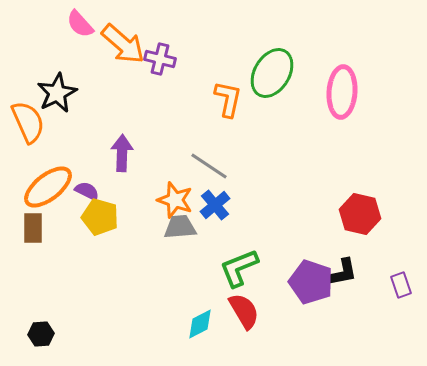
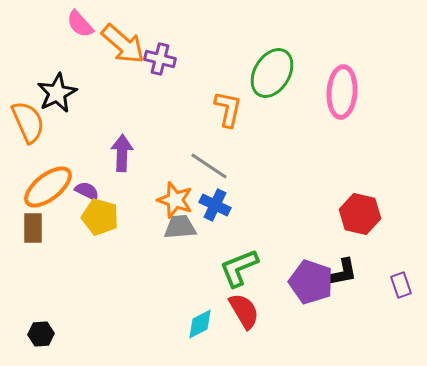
orange L-shape: moved 10 px down
blue cross: rotated 24 degrees counterclockwise
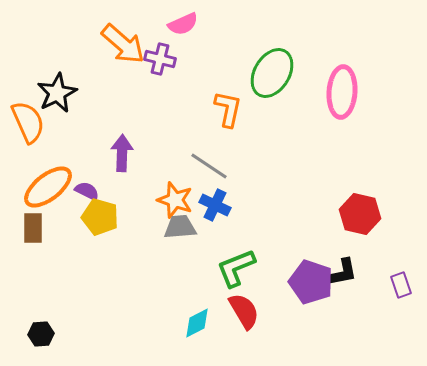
pink semicircle: moved 103 px right; rotated 72 degrees counterclockwise
green L-shape: moved 3 px left
cyan diamond: moved 3 px left, 1 px up
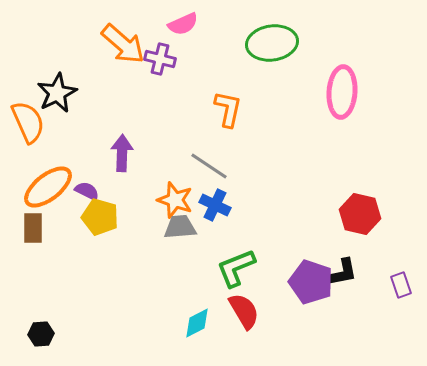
green ellipse: moved 30 px up; rotated 51 degrees clockwise
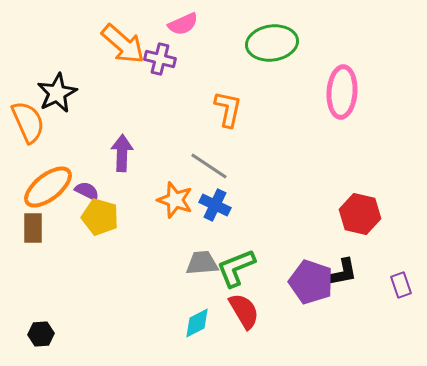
gray trapezoid: moved 22 px right, 36 px down
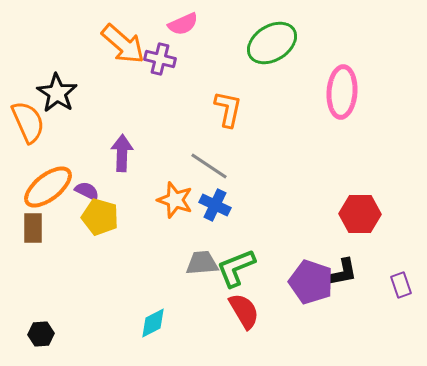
green ellipse: rotated 24 degrees counterclockwise
black star: rotated 12 degrees counterclockwise
red hexagon: rotated 12 degrees counterclockwise
cyan diamond: moved 44 px left
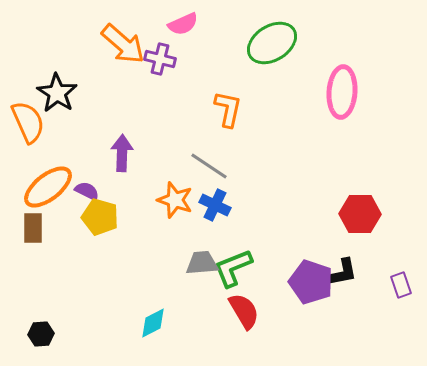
green L-shape: moved 3 px left
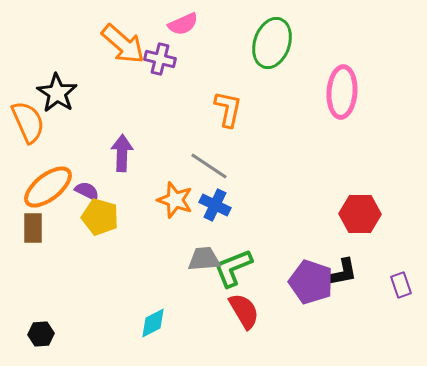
green ellipse: rotated 39 degrees counterclockwise
gray trapezoid: moved 2 px right, 4 px up
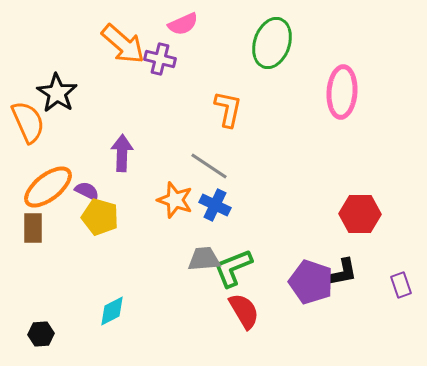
cyan diamond: moved 41 px left, 12 px up
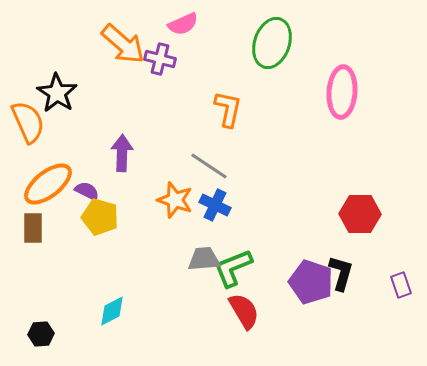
orange ellipse: moved 3 px up
black L-shape: rotated 63 degrees counterclockwise
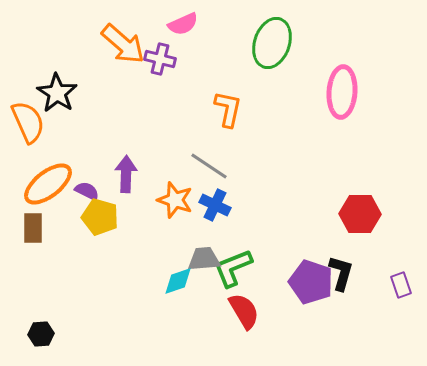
purple arrow: moved 4 px right, 21 px down
cyan diamond: moved 66 px right, 30 px up; rotated 8 degrees clockwise
